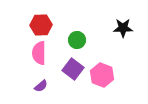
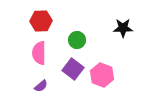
red hexagon: moved 4 px up
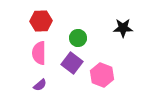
green circle: moved 1 px right, 2 px up
purple square: moved 1 px left, 6 px up
purple semicircle: moved 1 px left, 1 px up
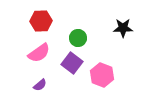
pink semicircle: rotated 125 degrees counterclockwise
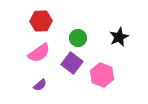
black star: moved 4 px left, 9 px down; rotated 24 degrees counterclockwise
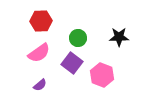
black star: rotated 24 degrees clockwise
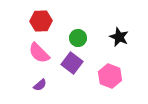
black star: rotated 24 degrees clockwise
pink semicircle: rotated 80 degrees clockwise
pink hexagon: moved 8 px right, 1 px down
